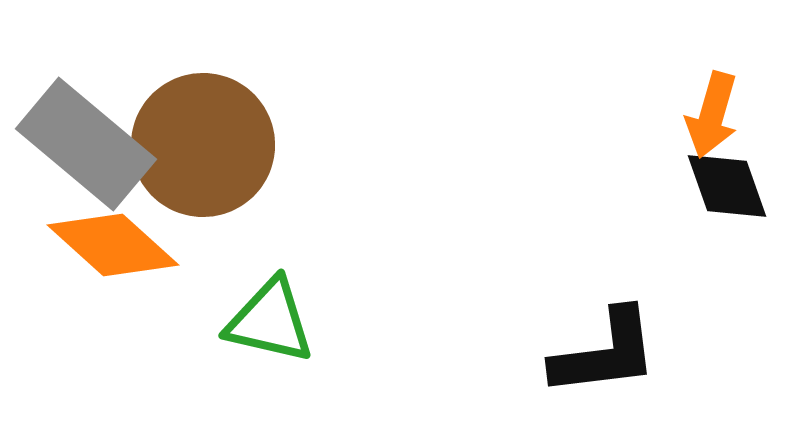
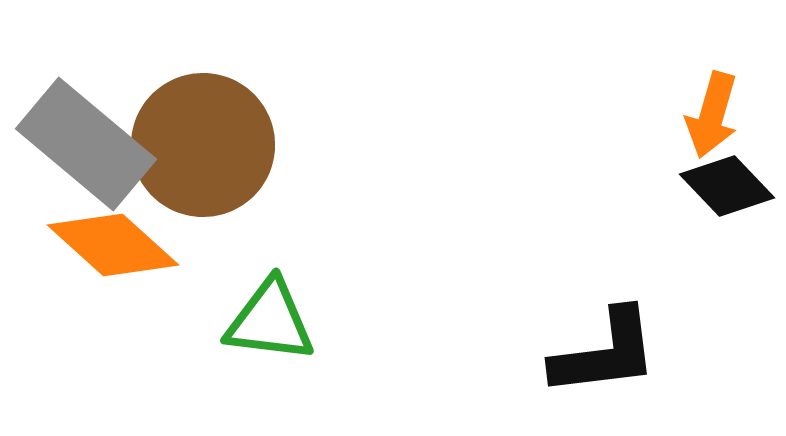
black diamond: rotated 24 degrees counterclockwise
green triangle: rotated 6 degrees counterclockwise
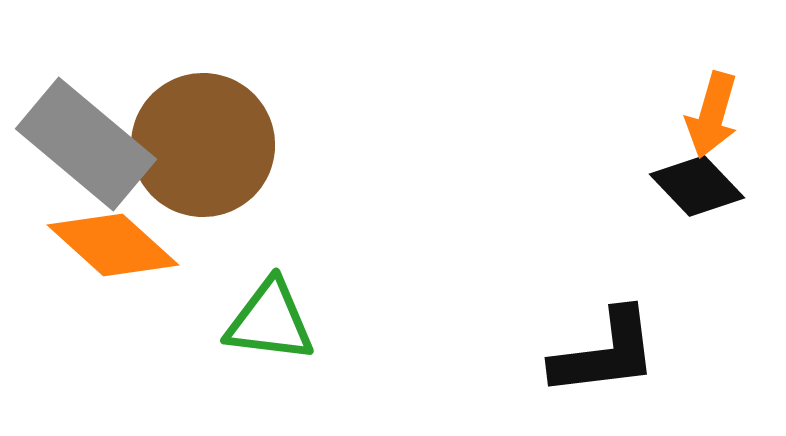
black diamond: moved 30 px left
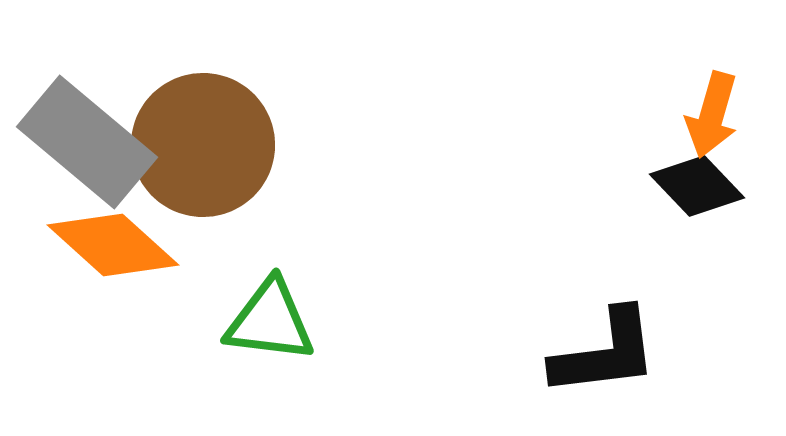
gray rectangle: moved 1 px right, 2 px up
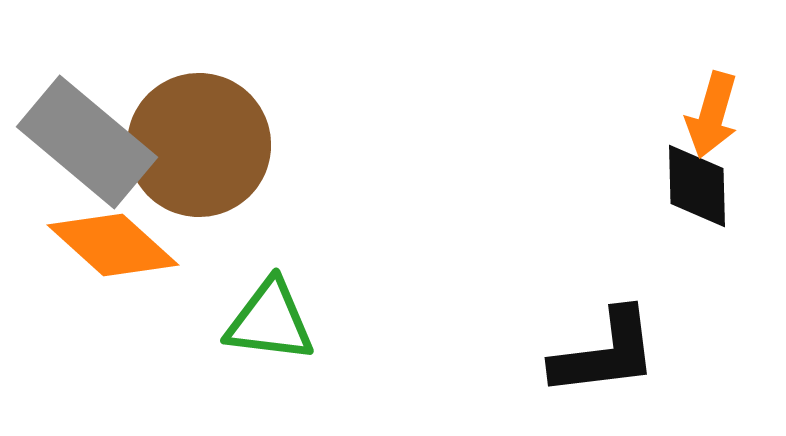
brown circle: moved 4 px left
black diamond: rotated 42 degrees clockwise
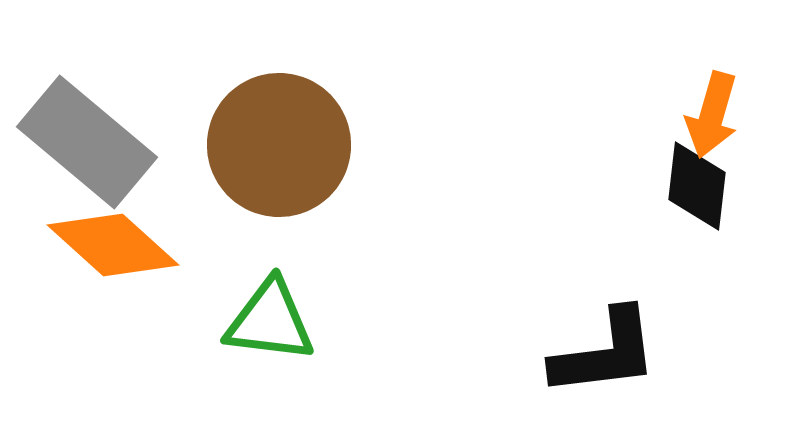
brown circle: moved 80 px right
black diamond: rotated 8 degrees clockwise
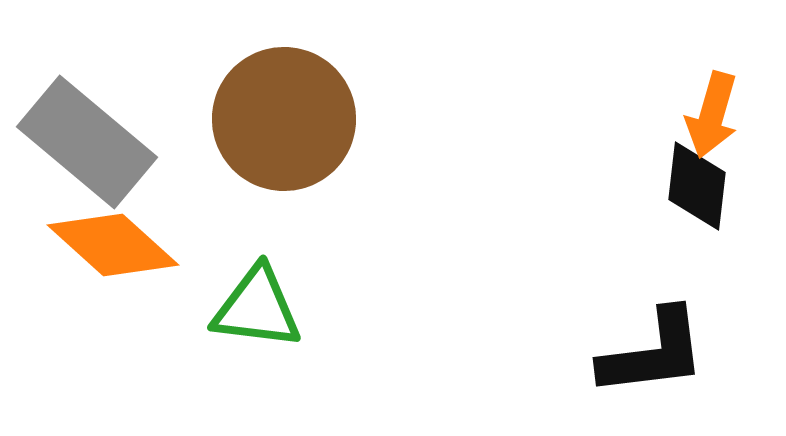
brown circle: moved 5 px right, 26 px up
green triangle: moved 13 px left, 13 px up
black L-shape: moved 48 px right
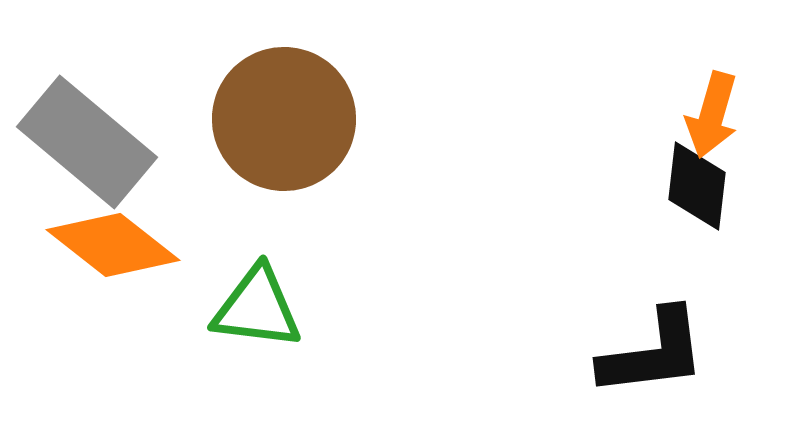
orange diamond: rotated 4 degrees counterclockwise
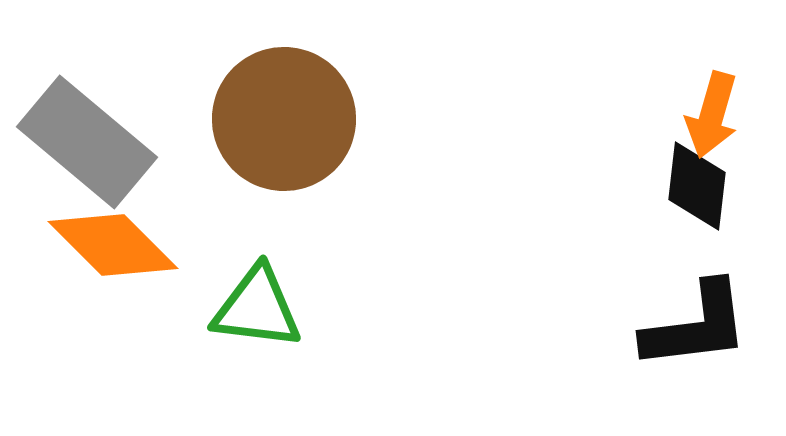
orange diamond: rotated 7 degrees clockwise
black L-shape: moved 43 px right, 27 px up
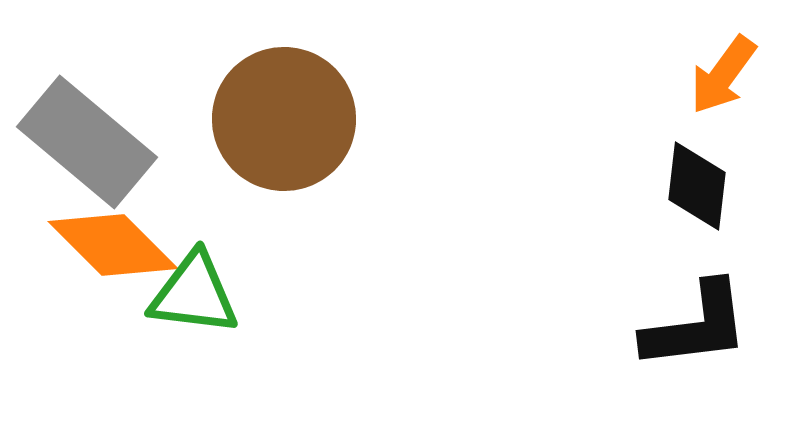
orange arrow: moved 11 px right, 40 px up; rotated 20 degrees clockwise
green triangle: moved 63 px left, 14 px up
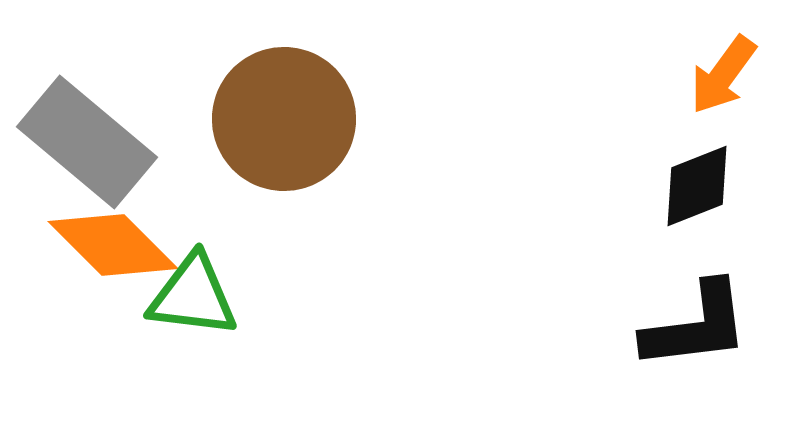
black diamond: rotated 62 degrees clockwise
green triangle: moved 1 px left, 2 px down
